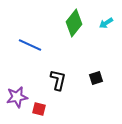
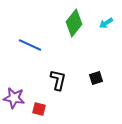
purple star: moved 3 px left, 1 px down; rotated 20 degrees clockwise
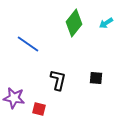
blue line: moved 2 px left, 1 px up; rotated 10 degrees clockwise
black square: rotated 24 degrees clockwise
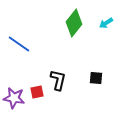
blue line: moved 9 px left
red square: moved 2 px left, 17 px up; rotated 24 degrees counterclockwise
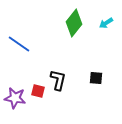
red square: moved 1 px right, 1 px up; rotated 24 degrees clockwise
purple star: moved 1 px right
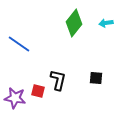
cyan arrow: rotated 24 degrees clockwise
